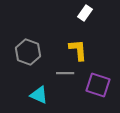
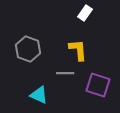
gray hexagon: moved 3 px up
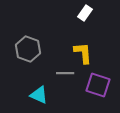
yellow L-shape: moved 5 px right, 3 px down
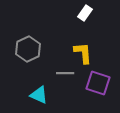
gray hexagon: rotated 15 degrees clockwise
purple square: moved 2 px up
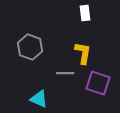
white rectangle: rotated 42 degrees counterclockwise
gray hexagon: moved 2 px right, 2 px up; rotated 15 degrees counterclockwise
yellow L-shape: rotated 15 degrees clockwise
cyan triangle: moved 4 px down
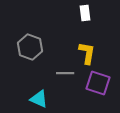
yellow L-shape: moved 4 px right
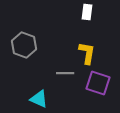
white rectangle: moved 2 px right, 1 px up; rotated 14 degrees clockwise
gray hexagon: moved 6 px left, 2 px up
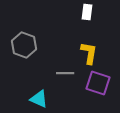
yellow L-shape: moved 2 px right
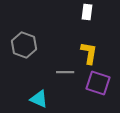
gray line: moved 1 px up
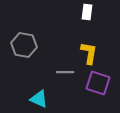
gray hexagon: rotated 10 degrees counterclockwise
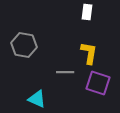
cyan triangle: moved 2 px left
